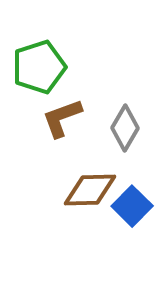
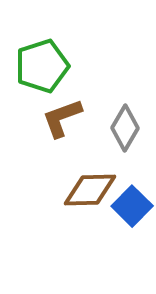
green pentagon: moved 3 px right, 1 px up
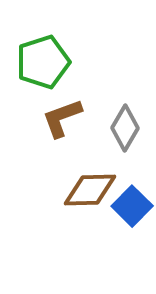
green pentagon: moved 1 px right, 4 px up
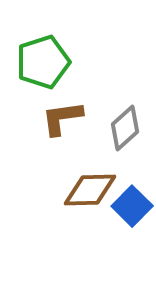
brown L-shape: rotated 12 degrees clockwise
gray diamond: rotated 18 degrees clockwise
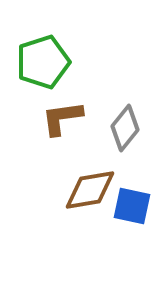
gray diamond: rotated 9 degrees counterclockwise
brown diamond: rotated 8 degrees counterclockwise
blue square: rotated 33 degrees counterclockwise
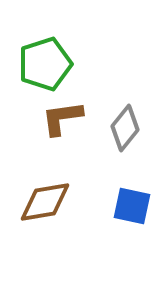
green pentagon: moved 2 px right, 2 px down
brown diamond: moved 45 px left, 12 px down
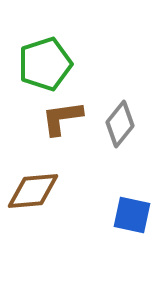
gray diamond: moved 5 px left, 4 px up
brown diamond: moved 12 px left, 11 px up; rotated 4 degrees clockwise
blue square: moved 9 px down
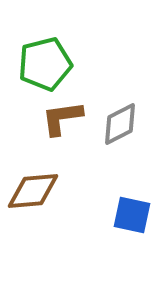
green pentagon: rotated 4 degrees clockwise
gray diamond: rotated 24 degrees clockwise
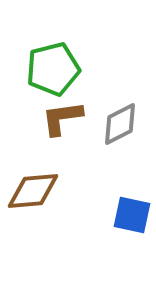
green pentagon: moved 8 px right, 5 px down
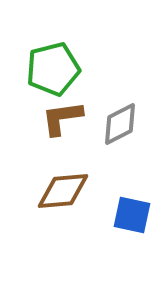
brown diamond: moved 30 px right
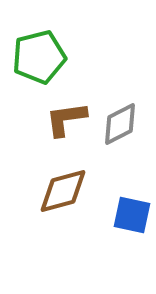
green pentagon: moved 14 px left, 12 px up
brown L-shape: moved 4 px right, 1 px down
brown diamond: rotated 10 degrees counterclockwise
